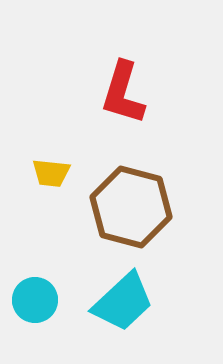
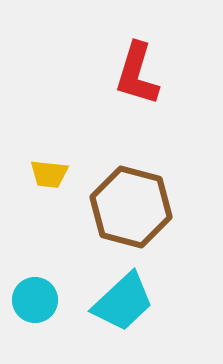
red L-shape: moved 14 px right, 19 px up
yellow trapezoid: moved 2 px left, 1 px down
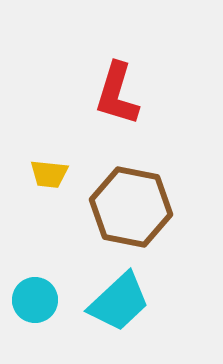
red L-shape: moved 20 px left, 20 px down
brown hexagon: rotated 4 degrees counterclockwise
cyan trapezoid: moved 4 px left
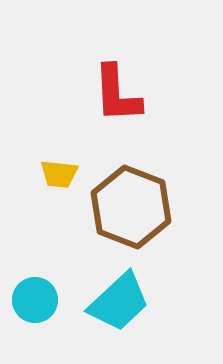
red L-shape: rotated 20 degrees counterclockwise
yellow trapezoid: moved 10 px right
brown hexagon: rotated 10 degrees clockwise
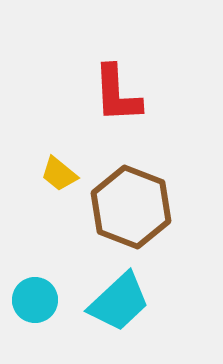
yellow trapezoid: rotated 33 degrees clockwise
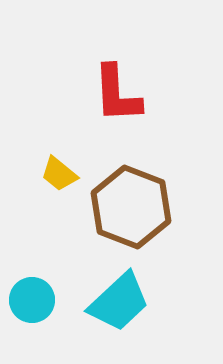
cyan circle: moved 3 px left
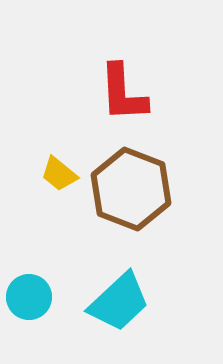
red L-shape: moved 6 px right, 1 px up
brown hexagon: moved 18 px up
cyan circle: moved 3 px left, 3 px up
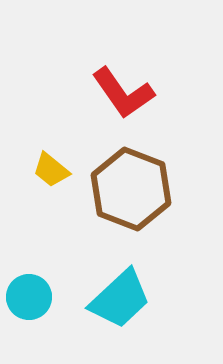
red L-shape: rotated 32 degrees counterclockwise
yellow trapezoid: moved 8 px left, 4 px up
cyan trapezoid: moved 1 px right, 3 px up
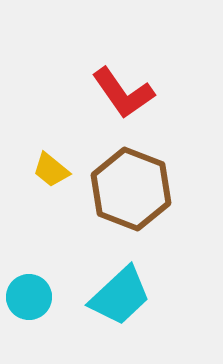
cyan trapezoid: moved 3 px up
